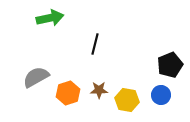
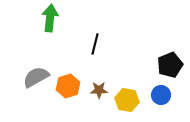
green arrow: rotated 72 degrees counterclockwise
orange hexagon: moved 7 px up
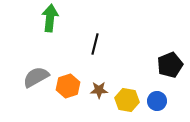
blue circle: moved 4 px left, 6 px down
